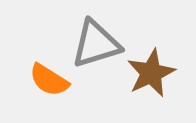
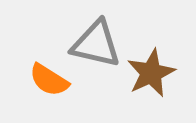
gray triangle: rotated 30 degrees clockwise
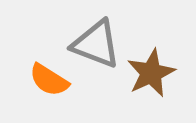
gray triangle: rotated 8 degrees clockwise
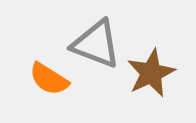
orange semicircle: moved 1 px up
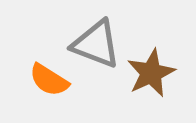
orange semicircle: moved 1 px down
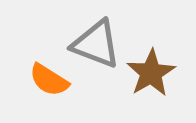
brown star: rotated 6 degrees counterclockwise
